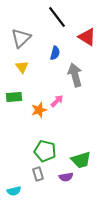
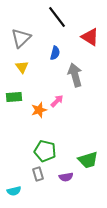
red triangle: moved 3 px right
green trapezoid: moved 7 px right
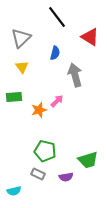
gray rectangle: rotated 48 degrees counterclockwise
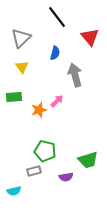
red triangle: rotated 18 degrees clockwise
gray rectangle: moved 4 px left, 3 px up; rotated 40 degrees counterclockwise
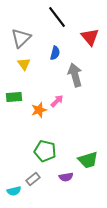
yellow triangle: moved 2 px right, 3 px up
gray rectangle: moved 1 px left, 8 px down; rotated 24 degrees counterclockwise
